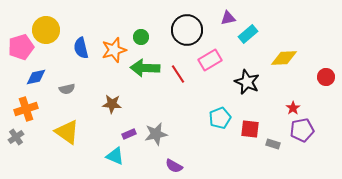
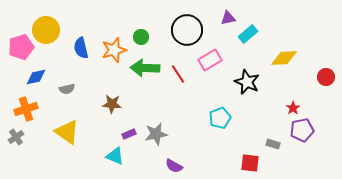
red square: moved 34 px down
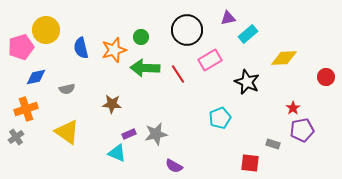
cyan triangle: moved 2 px right, 3 px up
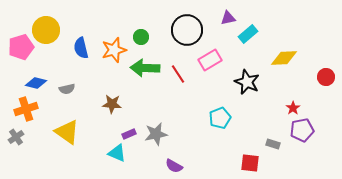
blue diamond: moved 6 px down; rotated 25 degrees clockwise
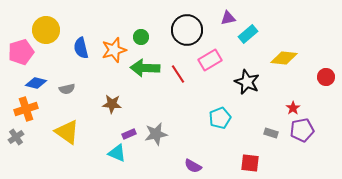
pink pentagon: moved 5 px down
yellow diamond: rotated 8 degrees clockwise
gray rectangle: moved 2 px left, 11 px up
purple semicircle: moved 19 px right
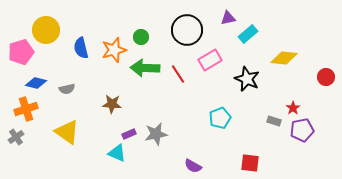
black star: moved 3 px up
gray rectangle: moved 3 px right, 12 px up
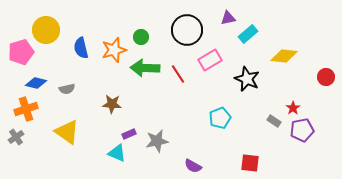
yellow diamond: moved 2 px up
gray rectangle: rotated 16 degrees clockwise
gray star: moved 1 px right, 7 px down
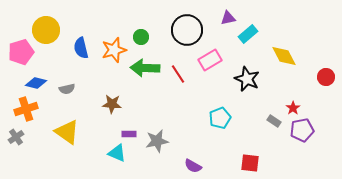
yellow diamond: rotated 56 degrees clockwise
purple rectangle: rotated 24 degrees clockwise
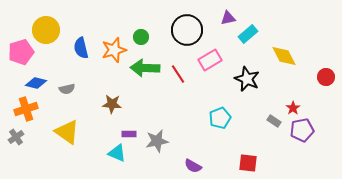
red square: moved 2 px left
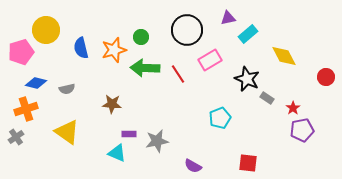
gray rectangle: moved 7 px left, 23 px up
